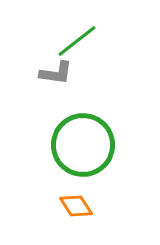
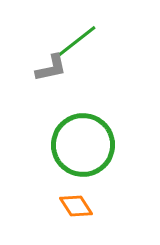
gray L-shape: moved 5 px left, 5 px up; rotated 20 degrees counterclockwise
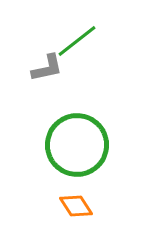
gray L-shape: moved 4 px left
green circle: moved 6 px left
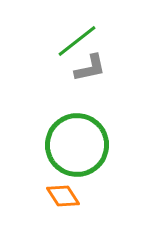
gray L-shape: moved 43 px right
orange diamond: moved 13 px left, 10 px up
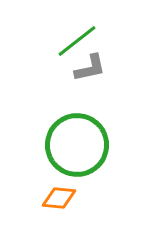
orange diamond: moved 4 px left, 2 px down; rotated 52 degrees counterclockwise
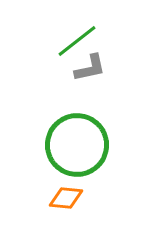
orange diamond: moved 7 px right
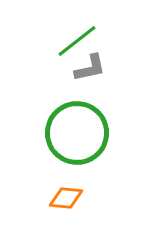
green circle: moved 12 px up
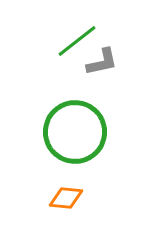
gray L-shape: moved 12 px right, 6 px up
green circle: moved 2 px left, 1 px up
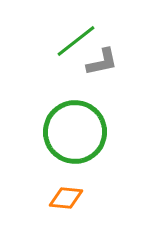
green line: moved 1 px left
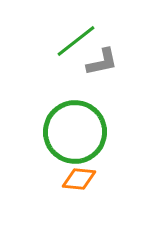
orange diamond: moved 13 px right, 19 px up
